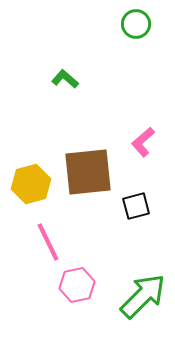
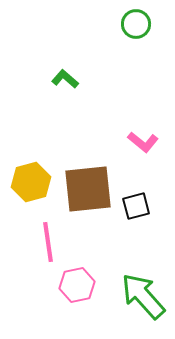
pink L-shape: rotated 100 degrees counterclockwise
brown square: moved 17 px down
yellow hexagon: moved 2 px up
pink line: rotated 18 degrees clockwise
green arrow: rotated 87 degrees counterclockwise
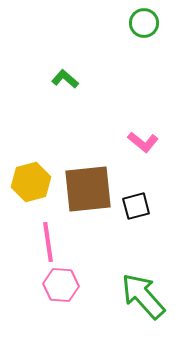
green circle: moved 8 px right, 1 px up
pink hexagon: moved 16 px left; rotated 16 degrees clockwise
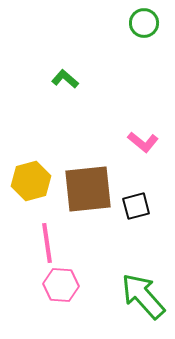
yellow hexagon: moved 1 px up
pink line: moved 1 px left, 1 px down
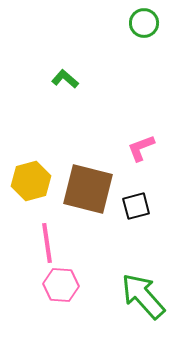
pink L-shape: moved 2 px left, 6 px down; rotated 120 degrees clockwise
brown square: rotated 20 degrees clockwise
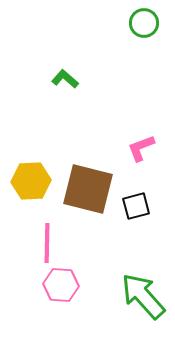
yellow hexagon: rotated 12 degrees clockwise
pink line: rotated 9 degrees clockwise
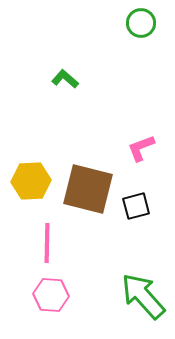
green circle: moved 3 px left
pink hexagon: moved 10 px left, 10 px down
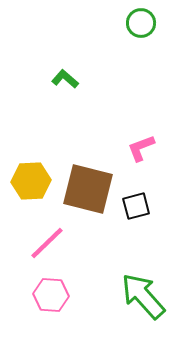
pink line: rotated 45 degrees clockwise
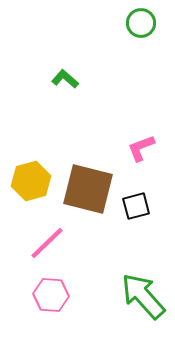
yellow hexagon: rotated 12 degrees counterclockwise
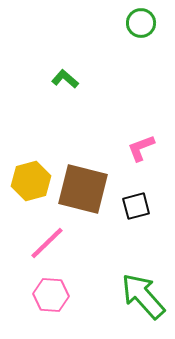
brown square: moved 5 px left
